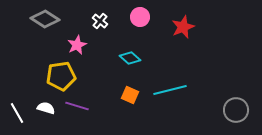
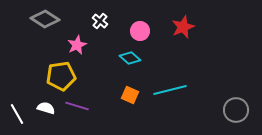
pink circle: moved 14 px down
white line: moved 1 px down
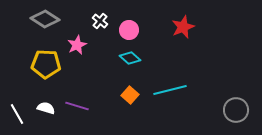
pink circle: moved 11 px left, 1 px up
yellow pentagon: moved 15 px left, 12 px up; rotated 12 degrees clockwise
orange square: rotated 18 degrees clockwise
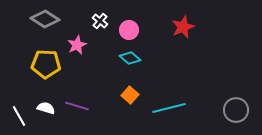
cyan line: moved 1 px left, 18 px down
white line: moved 2 px right, 2 px down
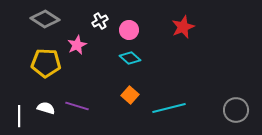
white cross: rotated 21 degrees clockwise
yellow pentagon: moved 1 px up
white line: rotated 30 degrees clockwise
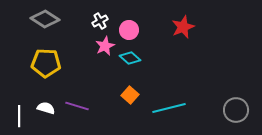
pink star: moved 28 px right, 1 px down
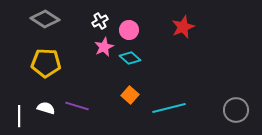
pink star: moved 1 px left, 1 px down
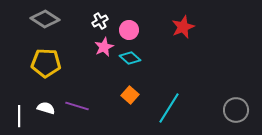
cyan line: rotated 44 degrees counterclockwise
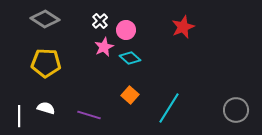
white cross: rotated 14 degrees counterclockwise
pink circle: moved 3 px left
purple line: moved 12 px right, 9 px down
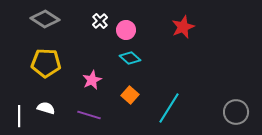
pink star: moved 12 px left, 33 px down
gray circle: moved 2 px down
